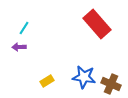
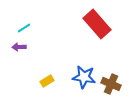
cyan line: rotated 24 degrees clockwise
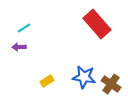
brown cross: rotated 12 degrees clockwise
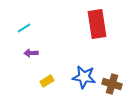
red rectangle: rotated 32 degrees clockwise
purple arrow: moved 12 px right, 6 px down
brown cross: moved 1 px right; rotated 18 degrees counterclockwise
